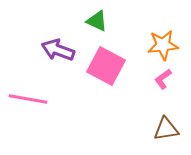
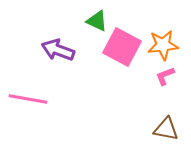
pink square: moved 16 px right, 19 px up
pink L-shape: moved 2 px right, 3 px up; rotated 15 degrees clockwise
brown triangle: rotated 20 degrees clockwise
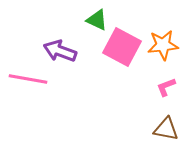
green triangle: moved 1 px up
purple arrow: moved 2 px right, 1 px down
pink L-shape: moved 1 px right, 11 px down
pink line: moved 20 px up
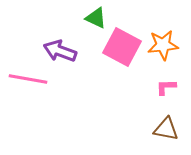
green triangle: moved 1 px left, 2 px up
pink L-shape: rotated 20 degrees clockwise
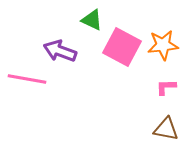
green triangle: moved 4 px left, 2 px down
pink line: moved 1 px left
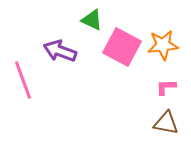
pink line: moved 4 px left, 1 px down; rotated 60 degrees clockwise
brown triangle: moved 6 px up
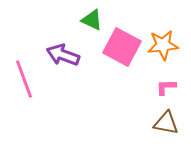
purple arrow: moved 3 px right, 4 px down
pink line: moved 1 px right, 1 px up
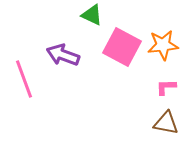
green triangle: moved 5 px up
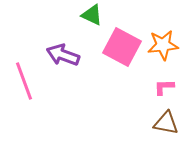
pink line: moved 2 px down
pink L-shape: moved 2 px left
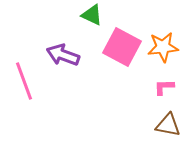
orange star: moved 2 px down
brown triangle: moved 2 px right, 2 px down
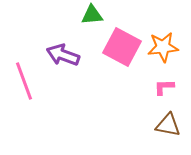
green triangle: rotated 30 degrees counterclockwise
